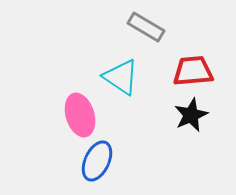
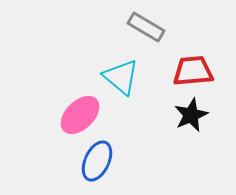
cyan triangle: rotated 6 degrees clockwise
pink ellipse: rotated 63 degrees clockwise
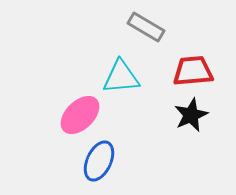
cyan triangle: rotated 45 degrees counterclockwise
blue ellipse: moved 2 px right
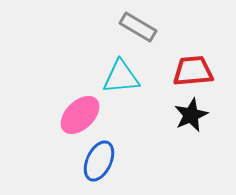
gray rectangle: moved 8 px left
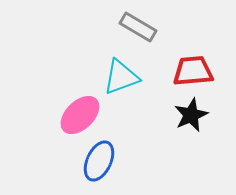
cyan triangle: rotated 15 degrees counterclockwise
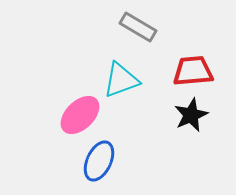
cyan triangle: moved 3 px down
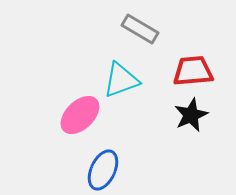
gray rectangle: moved 2 px right, 2 px down
blue ellipse: moved 4 px right, 9 px down
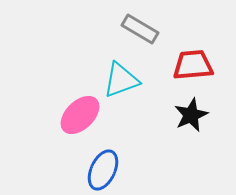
red trapezoid: moved 6 px up
